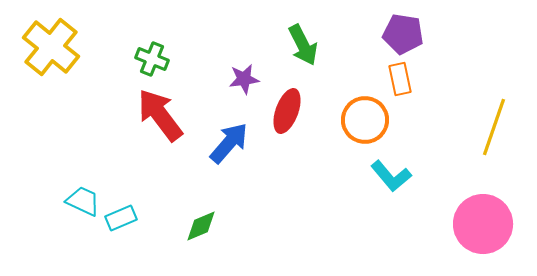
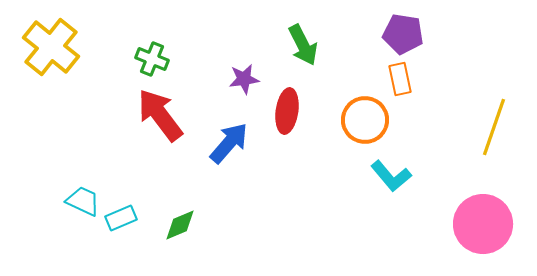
red ellipse: rotated 12 degrees counterclockwise
green diamond: moved 21 px left, 1 px up
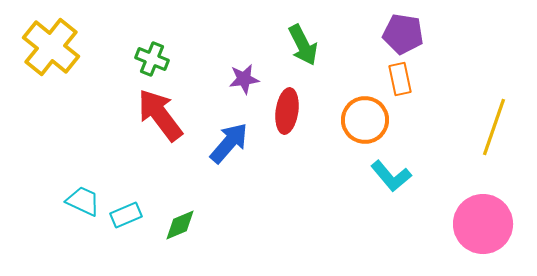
cyan rectangle: moved 5 px right, 3 px up
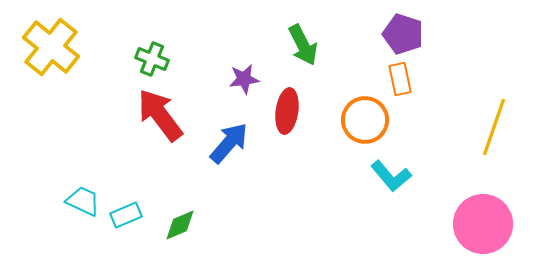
purple pentagon: rotated 9 degrees clockwise
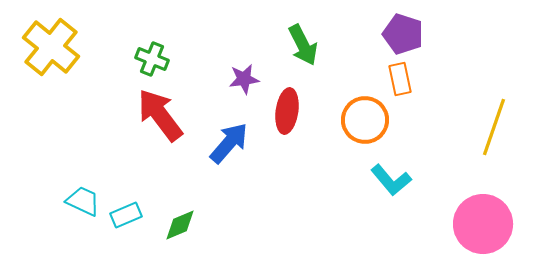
cyan L-shape: moved 4 px down
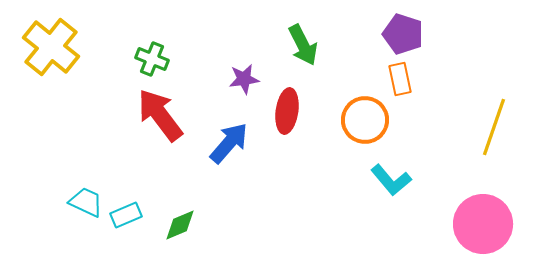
cyan trapezoid: moved 3 px right, 1 px down
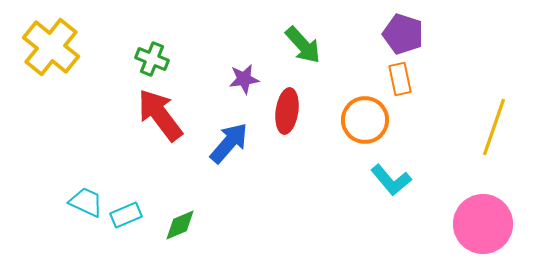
green arrow: rotated 15 degrees counterclockwise
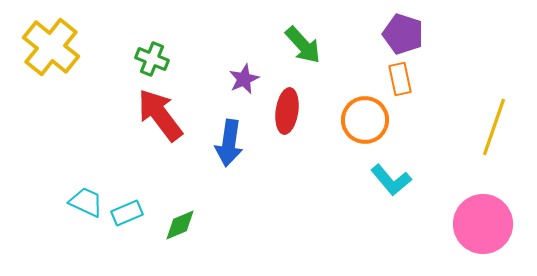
purple star: rotated 16 degrees counterclockwise
blue arrow: rotated 147 degrees clockwise
cyan rectangle: moved 1 px right, 2 px up
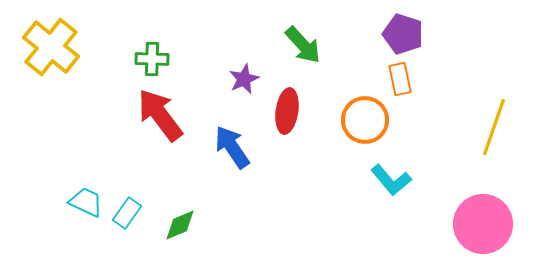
green cross: rotated 20 degrees counterclockwise
blue arrow: moved 3 px right, 4 px down; rotated 138 degrees clockwise
cyan rectangle: rotated 32 degrees counterclockwise
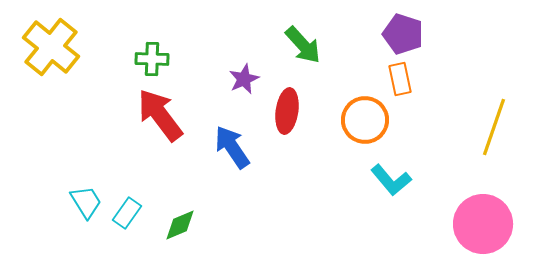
cyan trapezoid: rotated 33 degrees clockwise
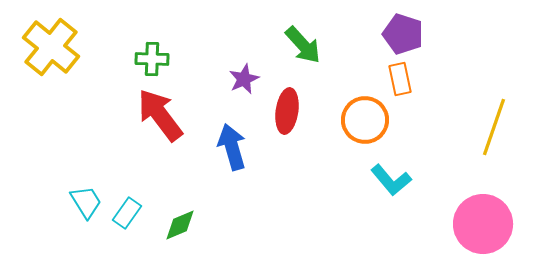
blue arrow: rotated 18 degrees clockwise
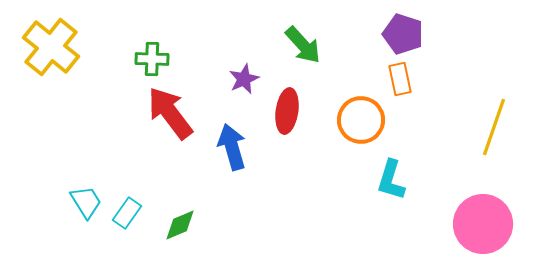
red arrow: moved 10 px right, 2 px up
orange circle: moved 4 px left
cyan L-shape: rotated 57 degrees clockwise
